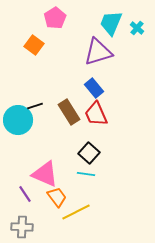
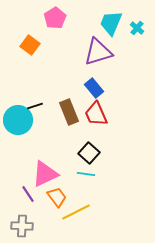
orange square: moved 4 px left
brown rectangle: rotated 10 degrees clockwise
pink triangle: rotated 48 degrees counterclockwise
purple line: moved 3 px right
gray cross: moved 1 px up
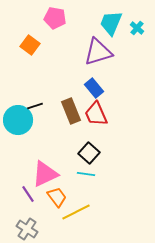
pink pentagon: rotated 30 degrees counterclockwise
brown rectangle: moved 2 px right, 1 px up
gray cross: moved 5 px right, 3 px down; rotated 30 degrees clockwise
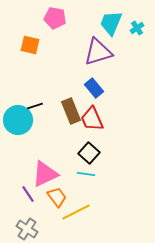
cyan cross: rotated 16 degrees clockwise
orange square: rotated 24 degrees counterclockwise
red trapezoid: moved 4 px left, 5 px down
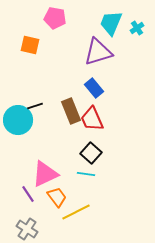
black square: moved 2 px right
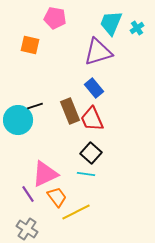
brown rectangle: moved 1 px left
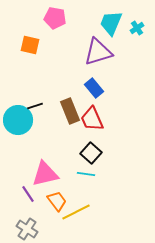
pink triangle: rotated 12 degrees clockwise
orange trapezoid: moved 4 px down
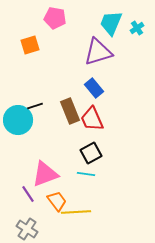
orange square: rotated 30 degrees counterclockwise
black square: rotated 20 degrees clockwise
pink triangle: rotated 8 degrees counterclockwise
yellow line: rotated 24 degrees clockwise
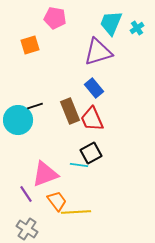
cyan line: moved 7 px left, 9 px up
purple line: moved 2 px left
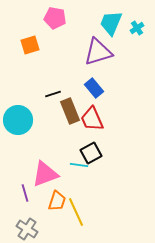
black line: moved 18 px right, 12 px up
purple line: moved 1 px left, 1 px up; rotated 18 degrees clockwise
orange trapezoid: rotated 55 degrees clockwise
yellow line: rotated 68 degrees clockwise
